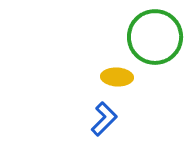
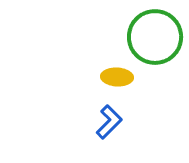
blue L-shape: moved 5 px right, 3 px down
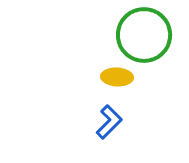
green circle: moved 11 px left, 2 px up
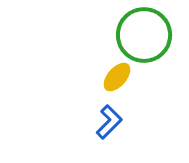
yellow ellipse: rotated 52 degrees counterclockwise
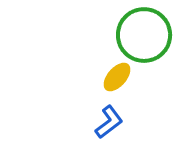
blue L-shape: rotated 8 degrees clockwise
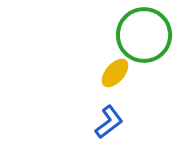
yellow ellipse: moved 2 px left, 4 px up
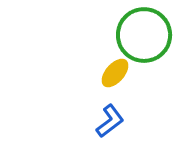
blue L-shape: moved 1 px right, 1 px up
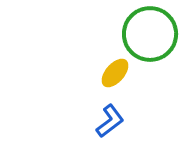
green circle: moved 6 px right, 1 px up
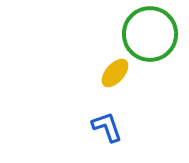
blue L-shape: moved 3 px left, 6 px down; rotated 72 degrees counterclockwise
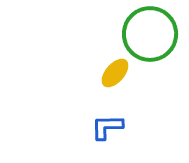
blue L-shape: rotated 72 degrees counterclockwise
